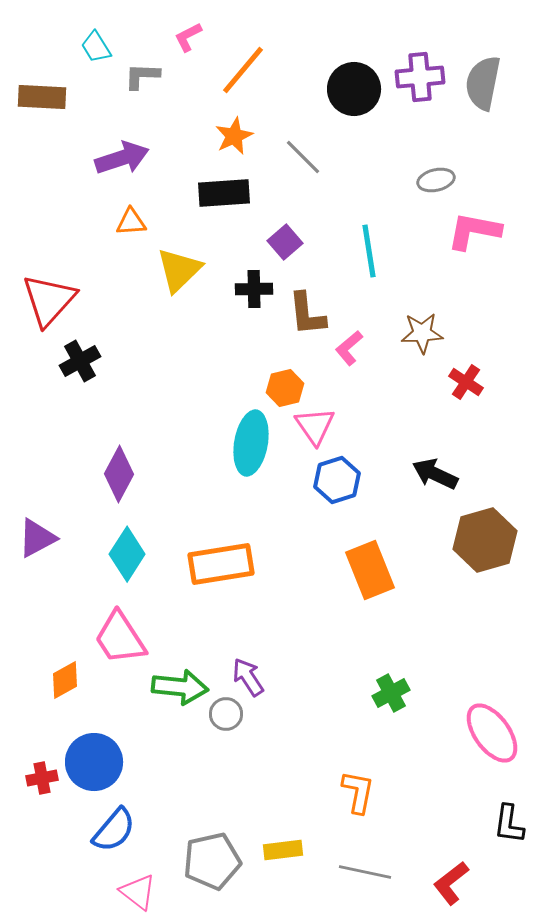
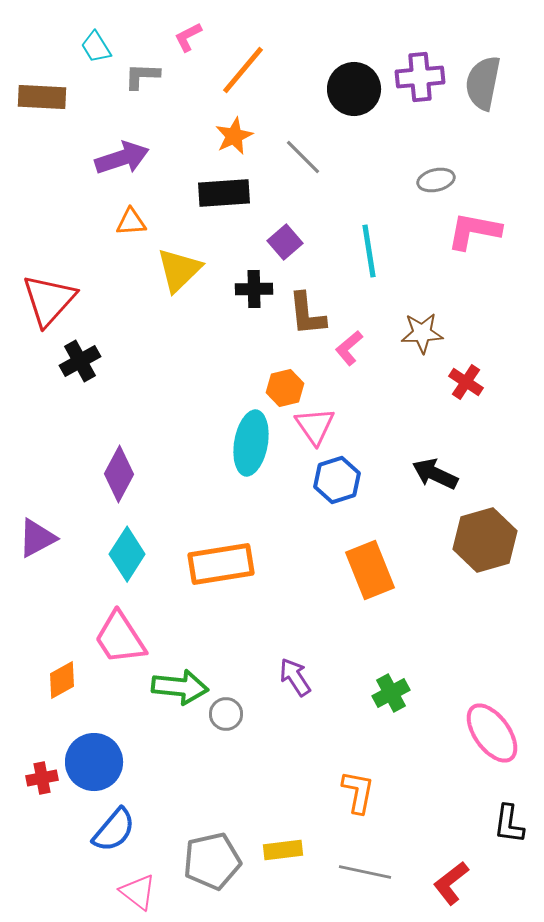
purple arrow at (248, 677): moved 47 px right
orange diamond at (65, 680): moved 3 px left
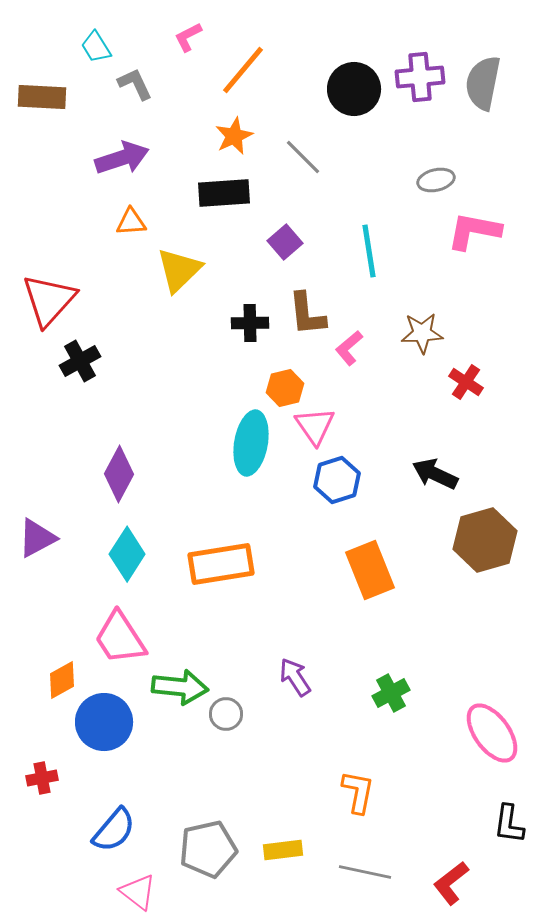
gray L-shape at (142, 76): moved 7 px left, 8 px down; rotated 63 degrees clockwise
black cross at (254, 289): moved 4 px left, 34 px down
blue circle at (94, 762): moved 10 px right, 40 px up
gray pentagon at (212, 861): moved 4 px left, 12 px up
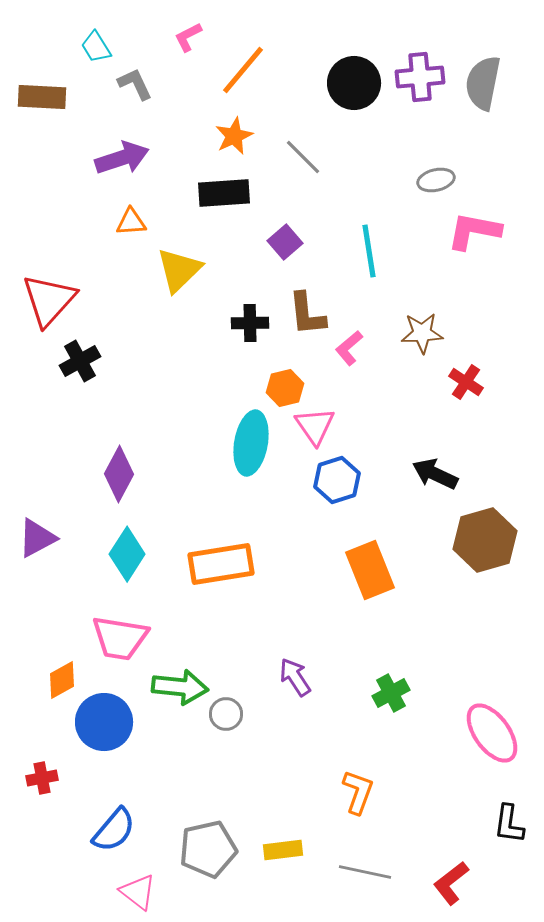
black circle at (354, 89): moved 6 px up
pink trapezoid at (120, 638): rotated 48 degrees counterclockwise
orange L-shape at (358, 792): rotated 9 degrees clockwise
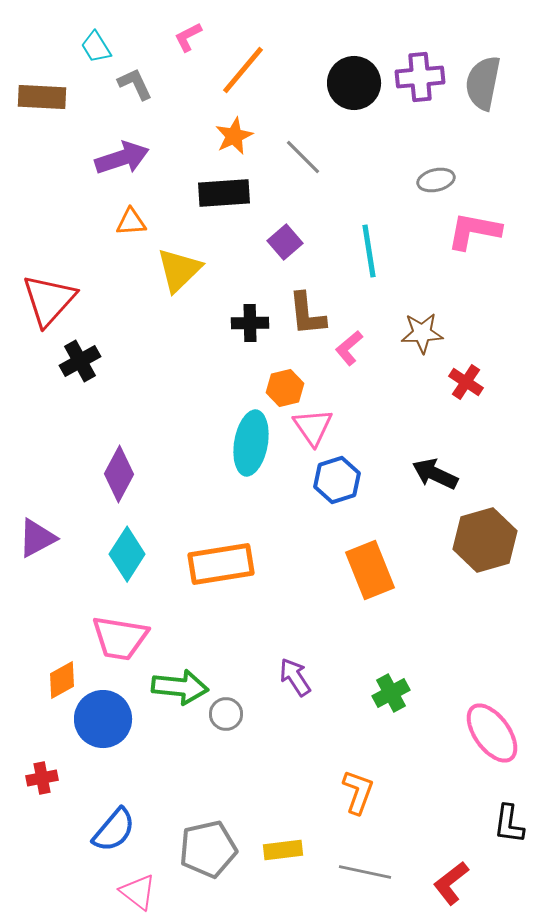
pink triangle at (315, 426): moved 2 px left, 1 px down
blue circle at (104, 722): moved 1 px left, 3 px up
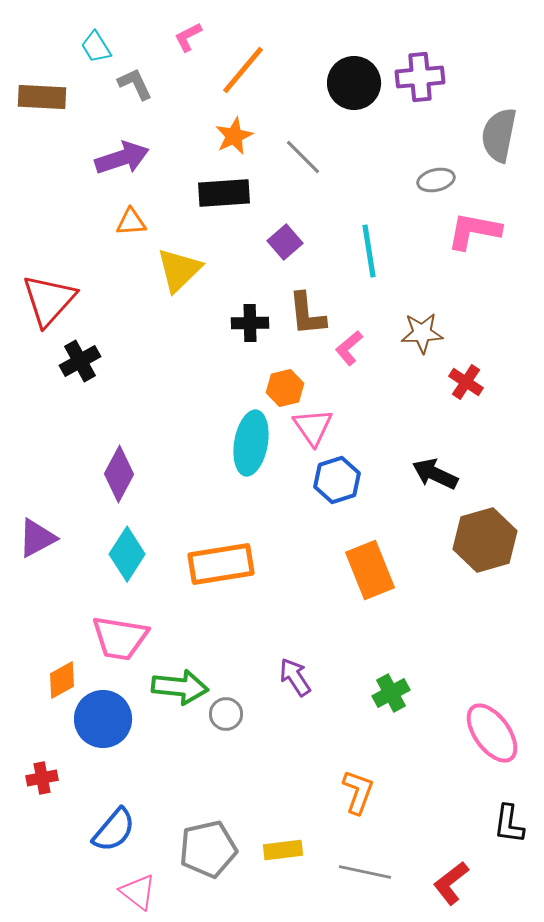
gray semicircle at (483, 83): moved 16 px right, 52 px down
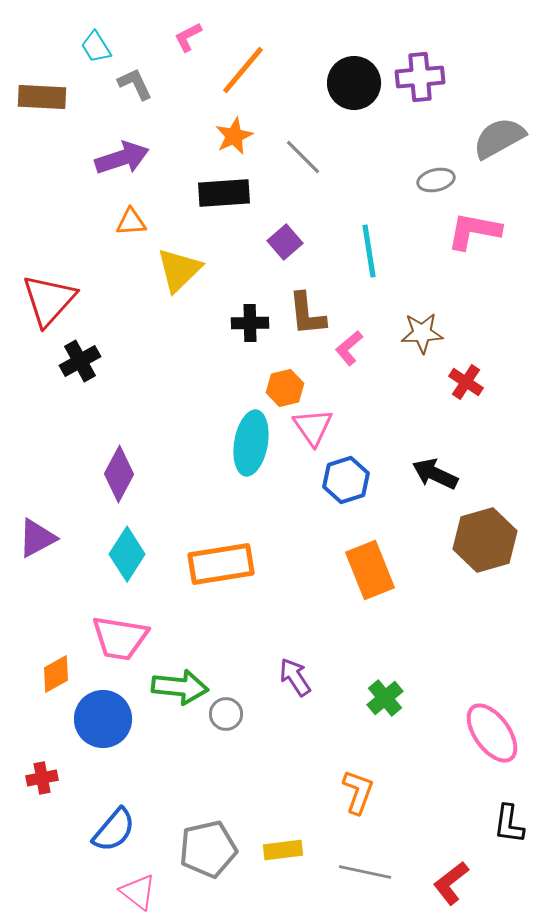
gray semicircle at (499, 135): moved 3 px down; rotated 50 degrees clockwise
blue hexagon at (337, 480): moved 9 px right
orange diamond at (62, 680): moved 6 px left, 6 px up
green cross at (391, 693): moved 6 px left, 5 px down; rotated 12 degrees counterclockwise
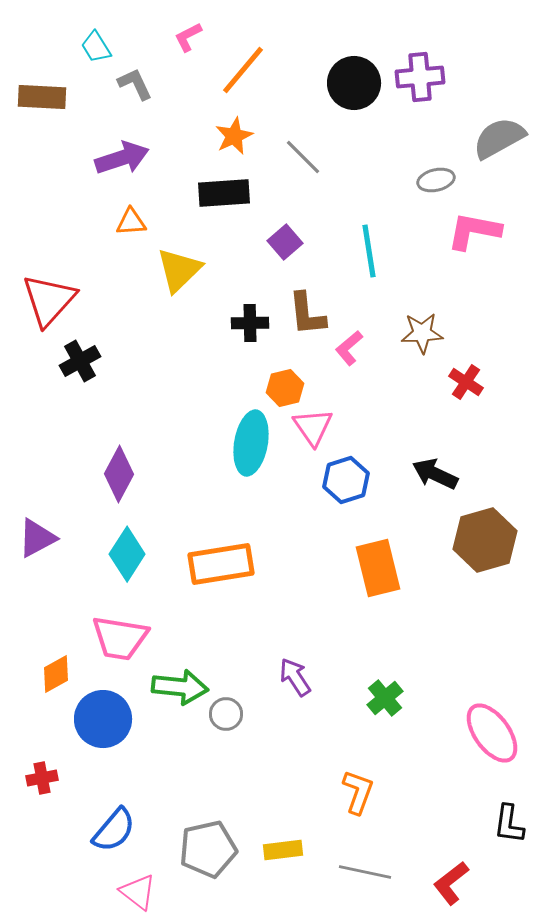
orange rectangle at (370, 570): moved 8 px right, 2 px up; rotated 8 degrees clockwise
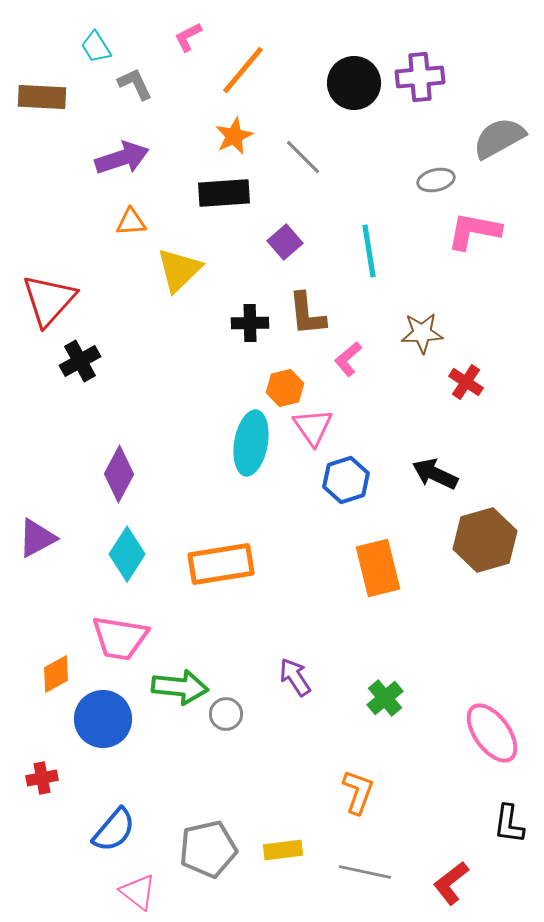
pink L-shape at (349, 348): moved 1 px left, 11 px down
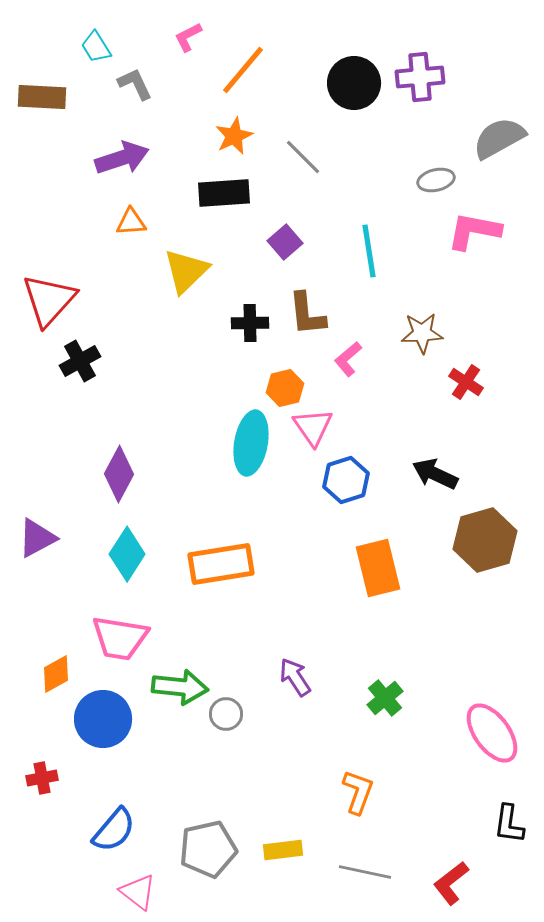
yellow triangle at (179, 270): moved 7 px right, 1 px down
